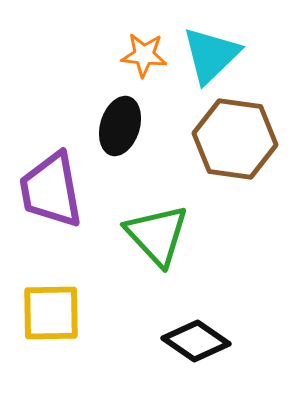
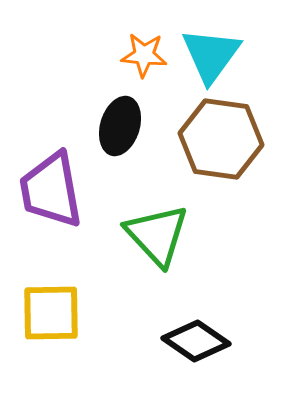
cyan triangle: rotated 10 degrees counterclockwise
brown hexagon: moved 14 px left
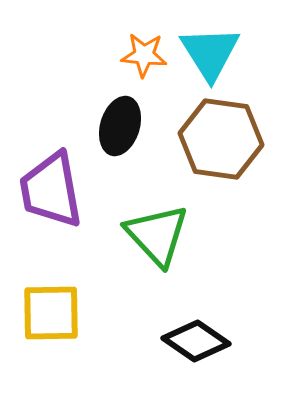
cyan triangle: moved 1 px left, 2 px up; rotated 8 degrees counterclockwise
